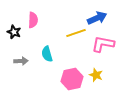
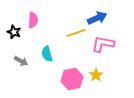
gray arrow: rotated 32 degrees clockwise
yellow star: rotated 16 degrees clockwise
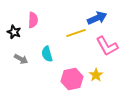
pink L-shape: moved 4 px right, 2 px down; rotated 130 degrees counterclockwise
gray arrow: moved 2 px up
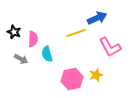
pink semicircle: moved 19 px down
pink L-shape: moved 3 px right, 1 px down
yellow star: rotated 16 degrees clockwise
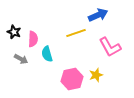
blue arrow: moved 1 px right, 3 px up
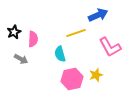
black star: rotated 24 degrees clockwise
cyan semicircle: moved 13 px right
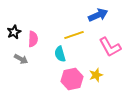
yellow line: moved 2 px left, 2 px down
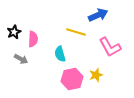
yellow line: moved 2 px right, 3 px up; rotated 36 degrees clockwise
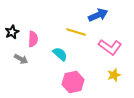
black star: moved 2 px left
pink L-shape: rotated 25 degrees counterclockwise
cyan semicircle: rotated 147 degrees clockwise
yellow star: moved 18 px right
pink hexagon: moved 1 px right, 3 px down
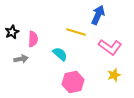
blue arrow: rotated 42 degrees counterclockwise
gray arrow: rotated 40 degrees counterclockwise
